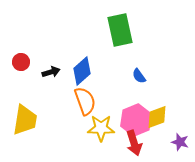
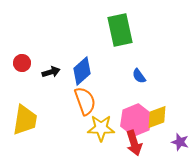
red circle: moved 1 px right, 1 px down
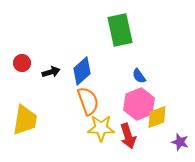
orange semicircle: moved 3 px right
pink hexagon: moved 3 px right, 16 px up
red arrow: moved 6 px left, 7 px up
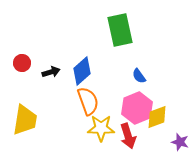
pink hexagon: moved 2 px left, 4 px down
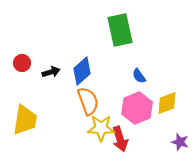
yellow diamond: moved 10 px right, 14 px up
red arrow: moved 8 px left, 3 px down
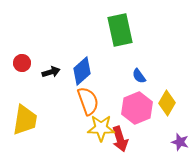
yellow diamond: rotated 40 degrees counterclockwise
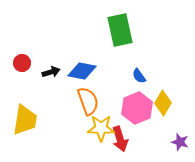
blue diamond: rotated 52 degrees clockwise
yellow diamond: moved 4 px left
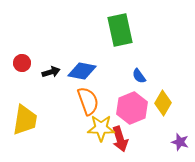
pink hexagon: moved 5 px left
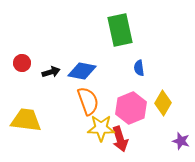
blue semicircle: moved 8 px up; rotated 28 degrees clockwise
pink hexagon: moved 1 px left
yellow trapezoid: moved 1 px right; rotated 92 degrees counterclockwise
purple star: moved 1 px right, 1 px up
